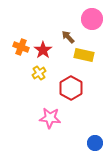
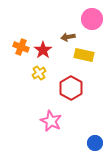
brown arrow: rotated 56 degrees counterclockwise
pink star: moved 1 px right, 3 px down; rotated 20 degrees clockwise
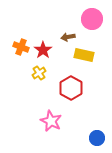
blue circle: moved 2 px right, 5 px up
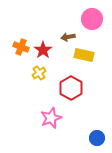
pink star: moved 3 px up; rotated 25 degrees clockwise
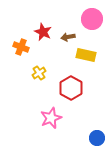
red star: moved 18 px up; rotated 12 degrees counterclockwise
yellow rectangle: moved 2 px right
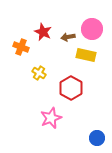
pink circle: moved 10 px down
yellow cross: rotated 24 degrees counterclockwise
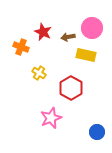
pink circle: moved 1 px up
blue circle: moved 6 px up
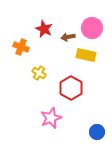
red star: moved 1 px right, 3 px up
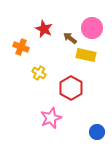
brown arrow: moved 2 px right, 1 px down; rotated 48 degrees clockwise
